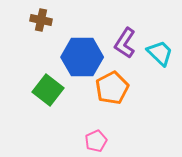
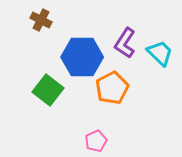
brown cross: rotated 15 degrees clockwise
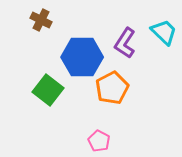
cyan trapezoid: moved 4 px right, 21 px up
pink pentagon: moved 3 px right; rotated 20 degrees counterclockwise
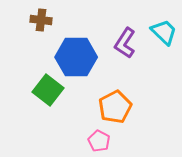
brown cross: rotated 20 degrees counterclockwise
blue hexagon: moved 6 px left
orange pentagon: moved 3 px right, 19 px down
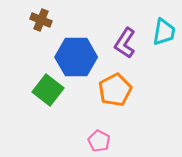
brown cross: rotated 15 degrees clockwise
cyan trapezoid: rotated 56 degrees clockwise
orange pentagon: moved 17 px up
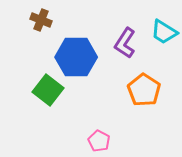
cyan trapezoid: rotated 112 degrees clockwise
orange pentagon: moved 29 px right; rotated 12 degrees counterclockwise
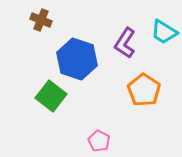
blue hexagon: moved 1 px right, 2 px down; rotated 18 degrees clockwise
green square: moved 3 px right, 6 px down
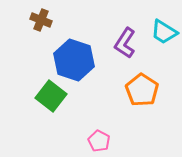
blue hexagon: moved 3 px left, 1 px down
orange pentagon: moved 2 px left
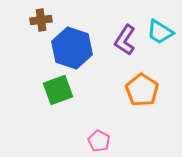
brown cross: rotated 30 degrees counterclockwise
cyan trapezoid: moved 4 px left
purple L-shape: moved 3 px up
blue hexagon: moved 2 px left, 12 px up
green square: moved 7 px right, 6 px up; rotated 32 degrees clockwise
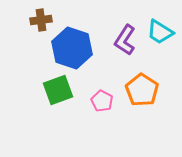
pink pentagon: moved 3 px right, 40 px up
